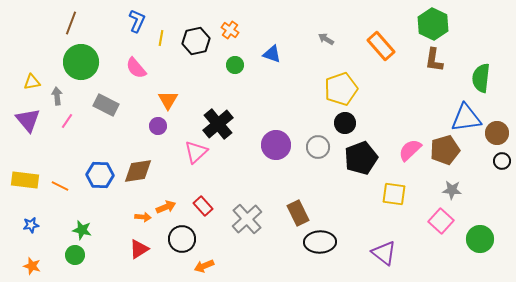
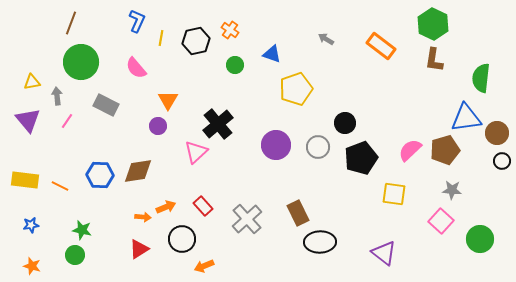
orange rectangle at (381, 46): rotated 12 degrees counterclockwise
yellow pentagon at (341, 89): moved 45 px left
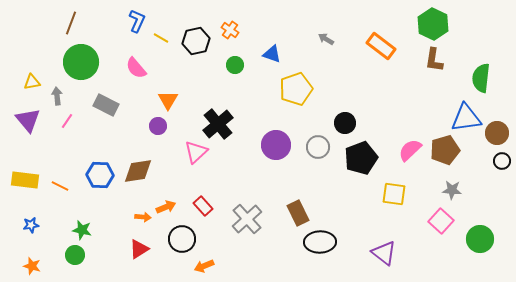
yellow line at (161, 38): rotated 70 degrees counterclockwise
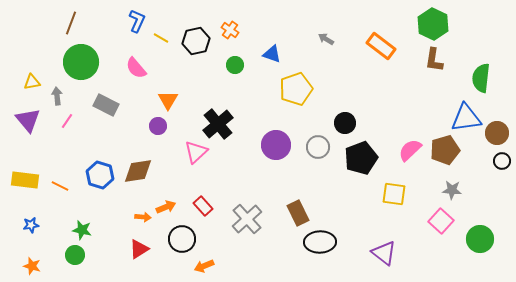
blue hexagon at (100, 175): rotated 16 degrees clockwise
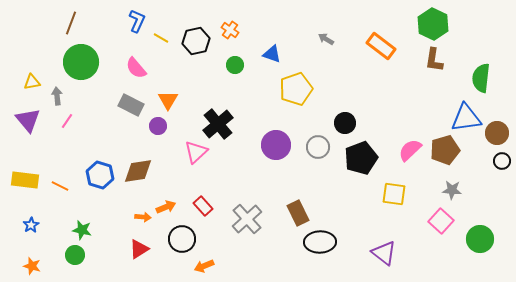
gray rectangle at (106, 105): moved 25 px right
blue star at (31, 225): rotated 21 degrees counterclockwise
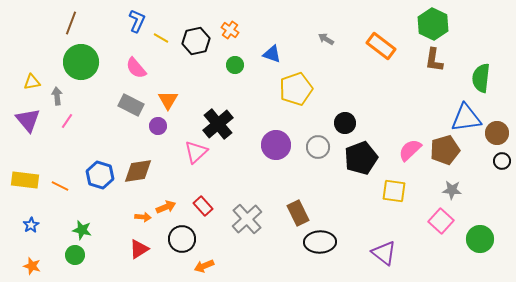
yellow square at (394, 194): moved 3 px up
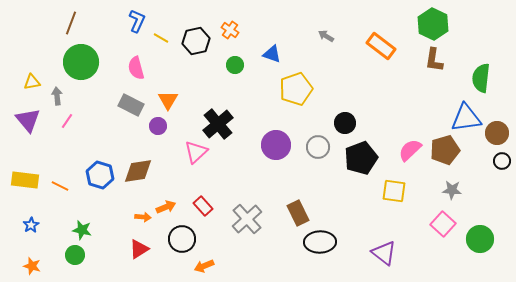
gray arrow at (326, 39): moved 3 px up
pink semicircle at (136, 68): rotated 25 degrees clockwise
pink square at (441, 221): moved 2 px right, 3 px down
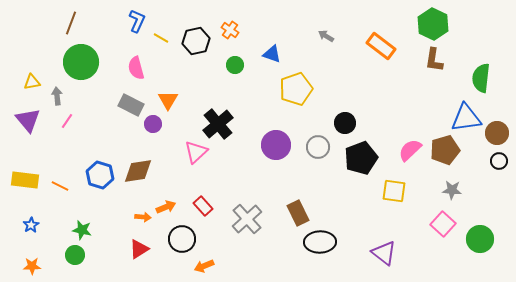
purple circle at (158, 126): moved 5 px left, 2 px up
black circle at (502, 161): moved 3 px left
orange star at (32, 266): rotated 18 degrees counterclockwise
